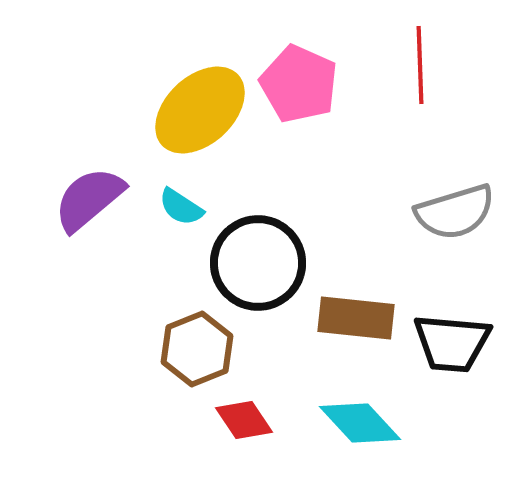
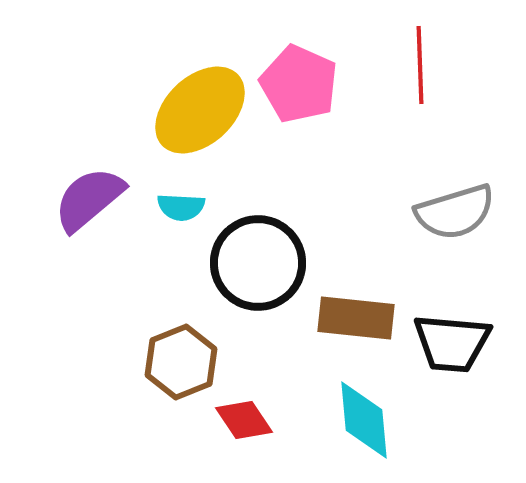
cyan semicircle: rotated 30 degrees counterclockwise
brown hexagon: moved 16 px left, 13 px down
cyan diamond: moved 4 px right, 3 px up; rotated 38 degrees clockwise
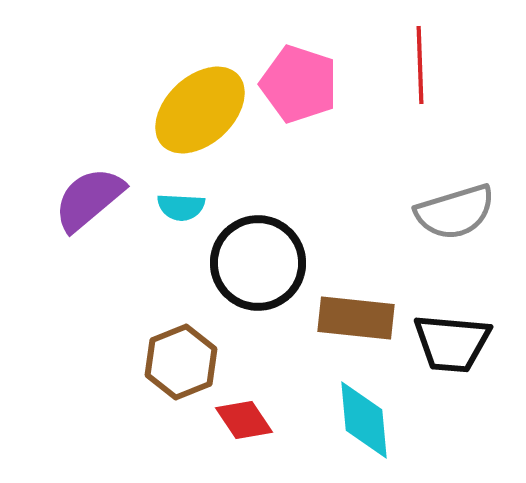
pink pentagon: rotated 6 degrees counterclockwise
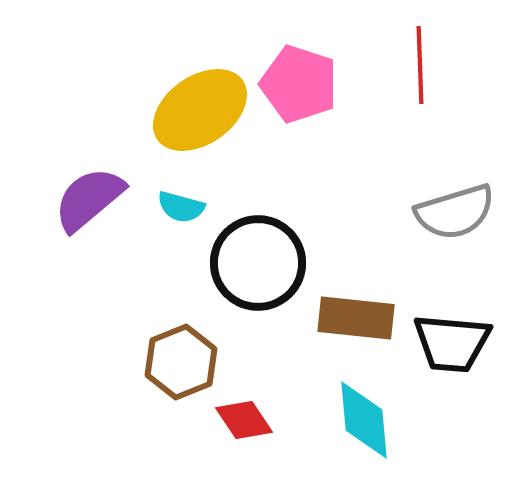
yellow ellipse: rotated 8 degrees clockwise
cyan semicircle: rotated 12 degrees clockwise
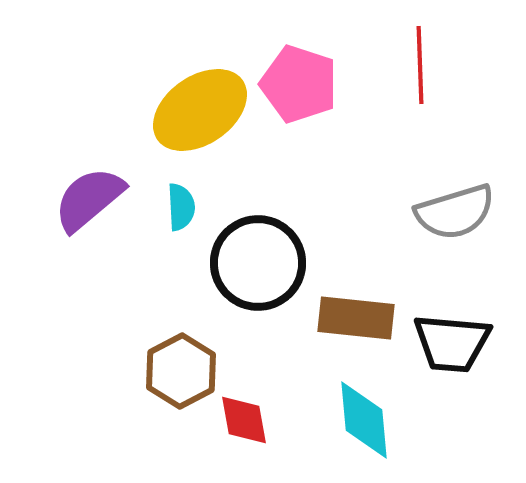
cyan semicircle: rotated 108 degrees counterclockwise
brown hexagon: moved 9 px down; rotated 6 degrees counterclockwise
red diamond: rotated 24 degrees clockwise
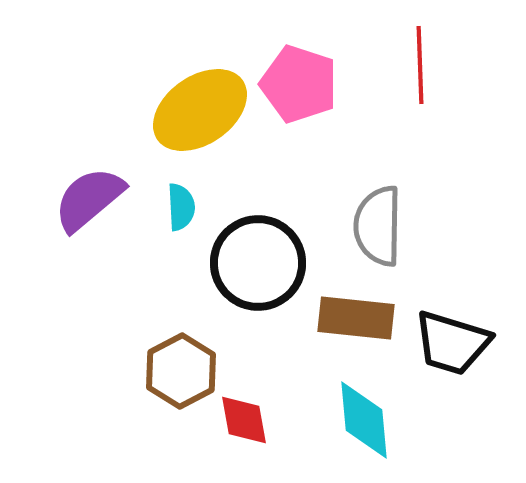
gray semicircle: moved 77 px left, 14 px down; rotated 108 degrees clockwise
black trapezoid: rotated 12 degrees clockwise
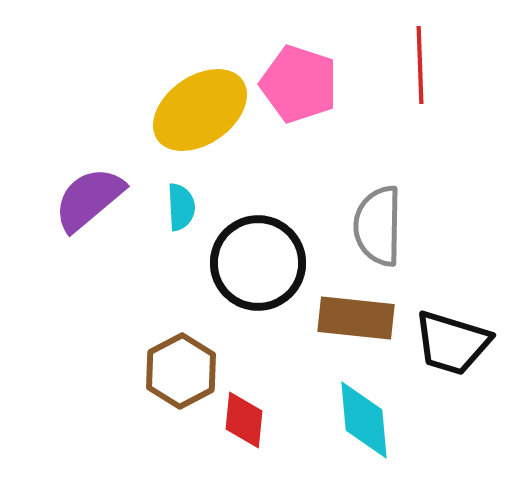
red diamond: rotated 16 degrees clockwise
